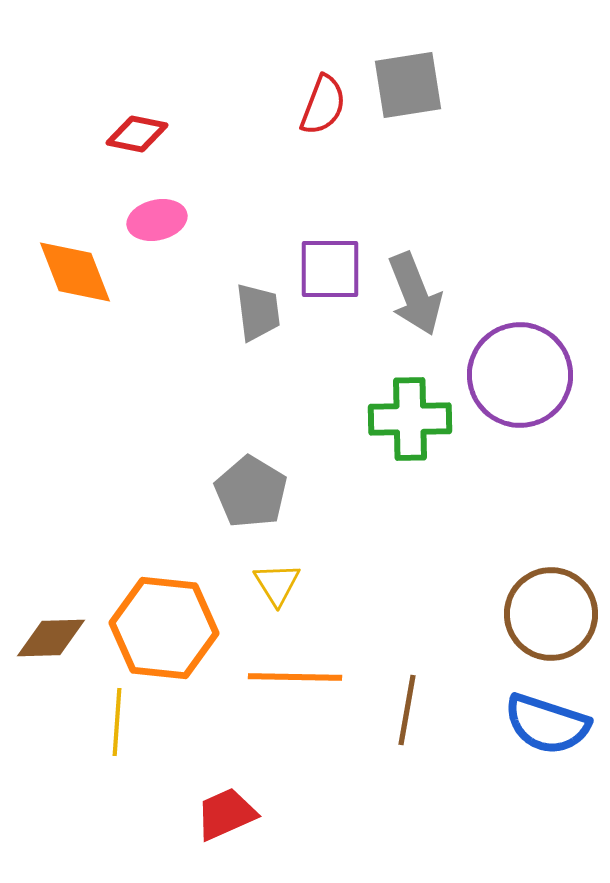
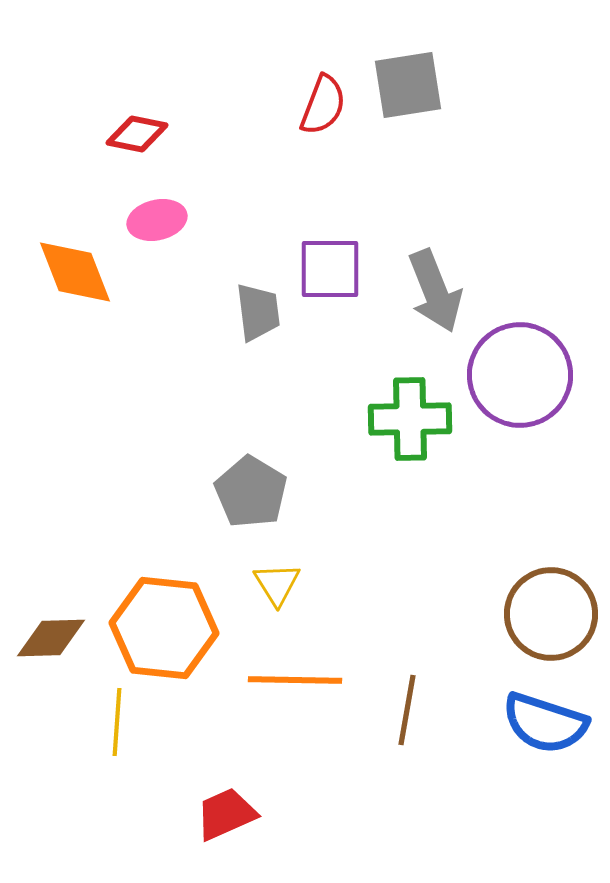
gray arrow: moved 20 px right, 3 px up
orange line: moved 3 px down
blue semicircle: moved 2 px left, 1 px up
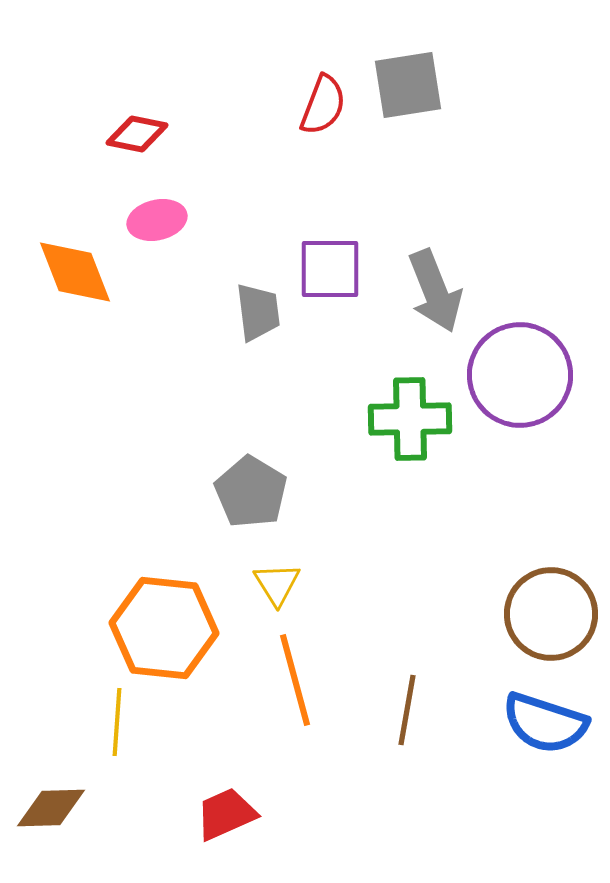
brown diamond: moved 170 px down
orange line: rotated 74 degrees clockwise
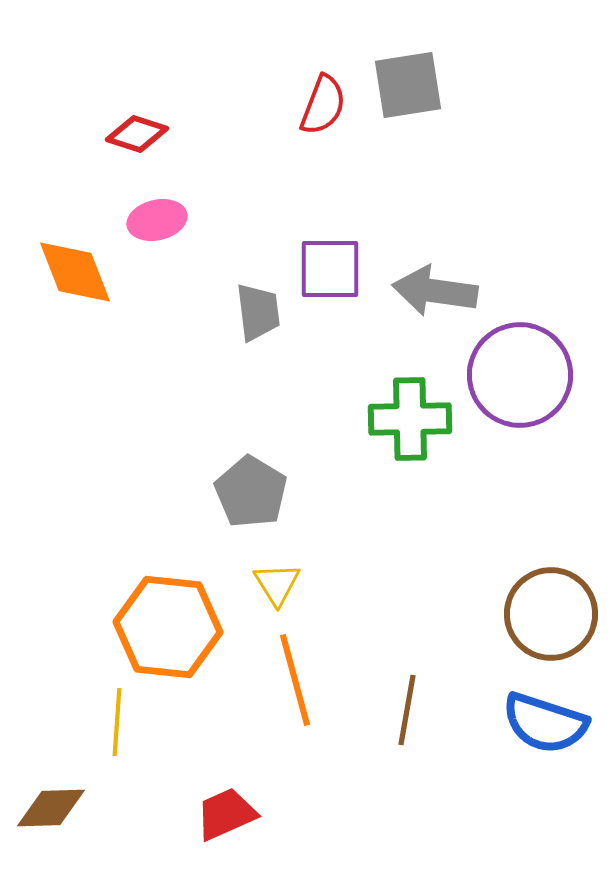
red diamond: rotated 6 degrees clockwise
gray arrow: rotated 120 degrees clockwise
orange hexagon: moved 4 px right, 1 px up
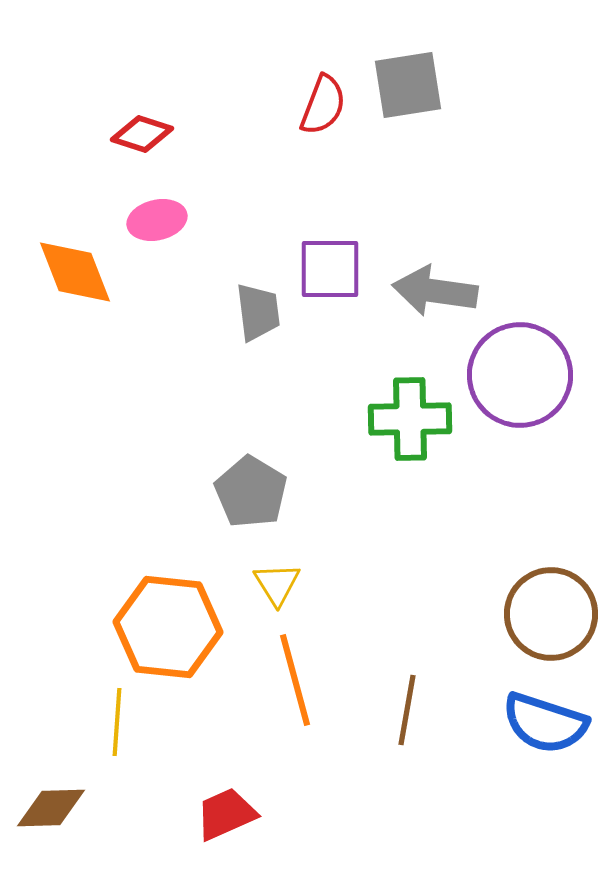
red diamond: moved 5 px right
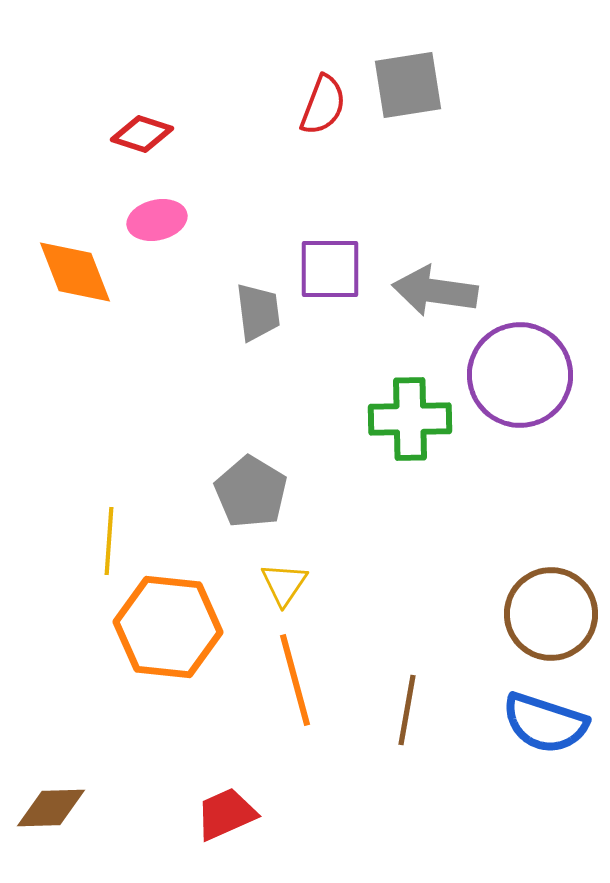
yellow triangle: moved 7 px right; rotated 6 degrees clockwise
yellow line: moved 8 px left, 181 px up
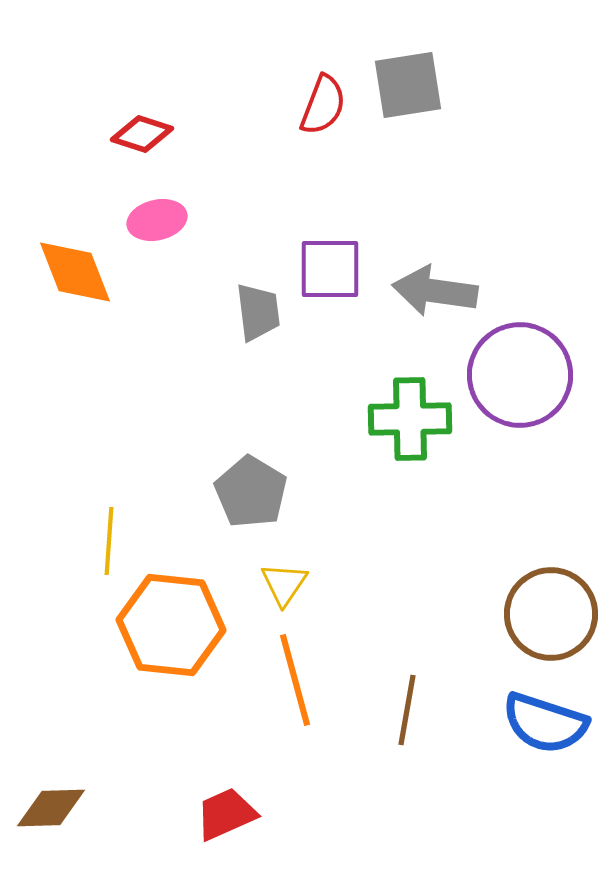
orange hexagon: moved 3 px right, 2 px up
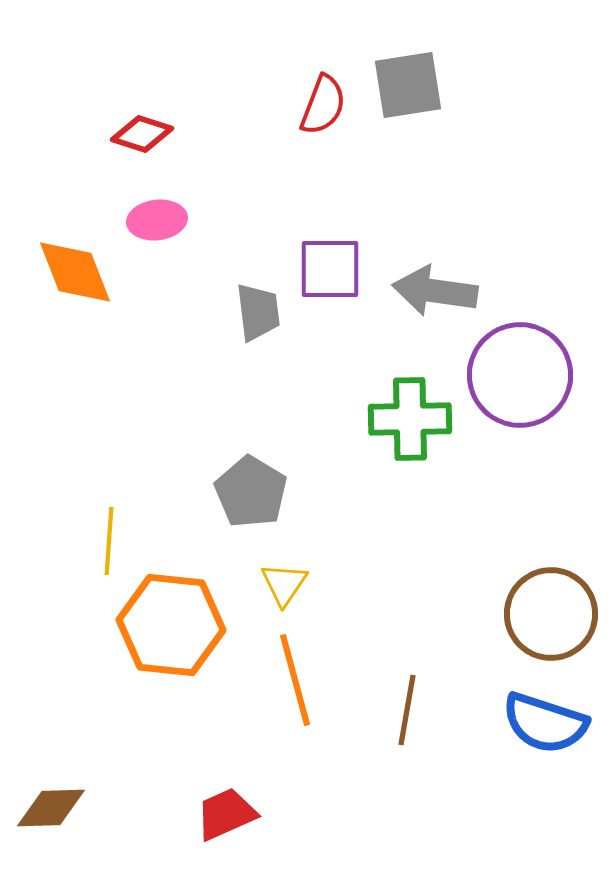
pink ellipse: rotated 6 degrees clockwise
